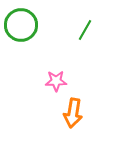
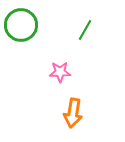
pink star: moved 4 px right, 9 px up
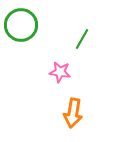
green line: moved 3 px left, 9 px down
pink star: rotated 10 degrees clockwise
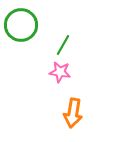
green line: moved 19 px left, 6 px down
